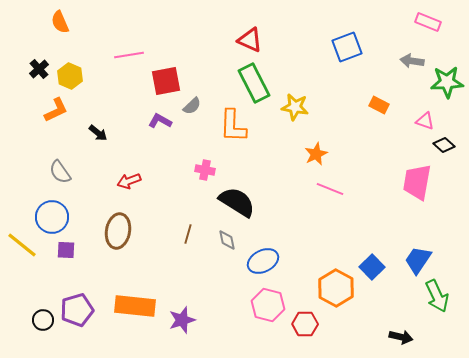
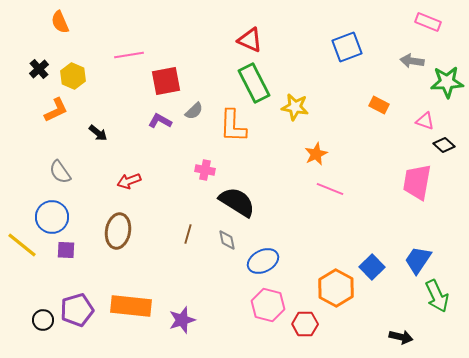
yellow hexagon at (70, 76): moved 3 px right
gray semicircle at (192, 106): moved 2 px right, 5 px down
orange rectangle at (135, 306): moved 4 px left
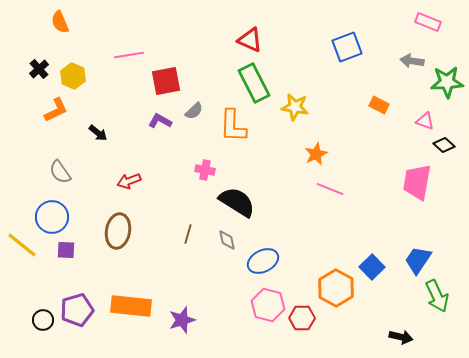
red hexagon at (305, 324): moved 3 px left, 6 px up
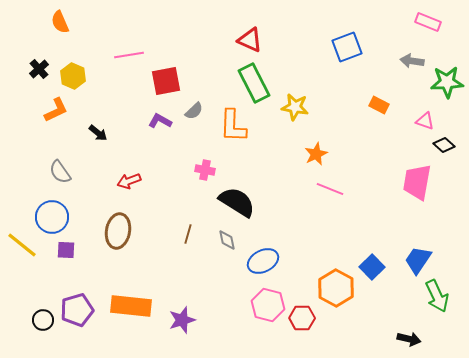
black arrow at (401, 337): moved 8 px right, 2 px down
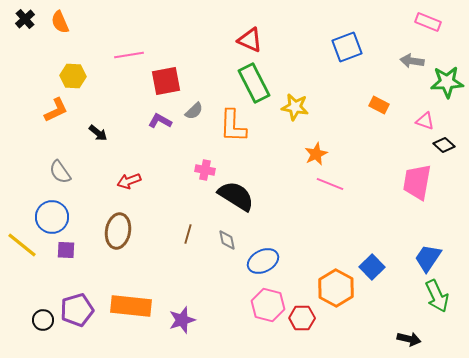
black cross at (39, 69): moved 14 px left, 50 px up
yellow hexagon at (73, 76): rotated 20 degrees counterclockwise
pink line at (330, 189): moved 5 px up
black semicircle at (237, 202): moved 1 px left, 6 px up
blue trapezoid at (418, 260): moved 10 px right, 2 px up
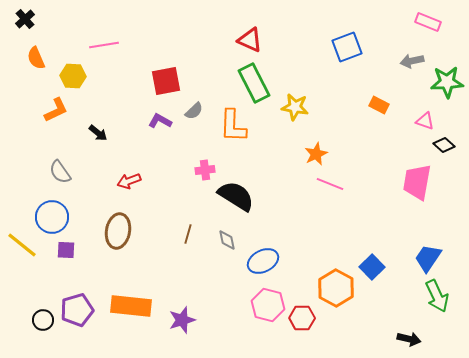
orange semicircle at (60, 22): moved 24 px left, 36 px down
pink line at (129, 55): moved 25 px left, 10 px up
gray arrow at (412, 61): rotated 20 degrees counterclockwise
pink cross at (205, 170): rotated 18 degrees counterclockwise
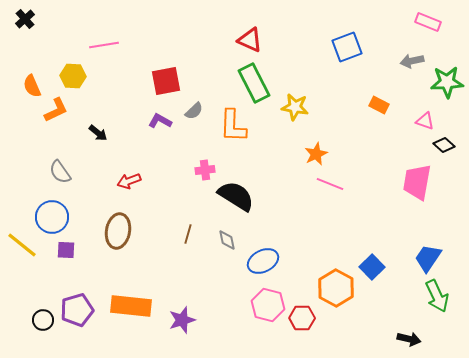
orange semicircle at (36, 58): moved 4 px left, 28 px down
